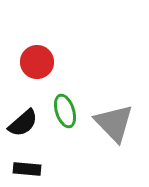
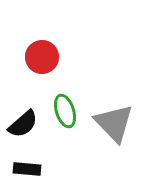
red circle: moved 5 px right, 5 px up
black semicircle: moved 1 px down
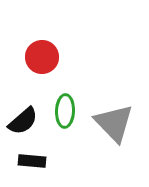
green ellipse: rotated 20 degrees clockwise
black semicircle: moved 3 px up
black rectangle: moved 5 px right, 8 px up
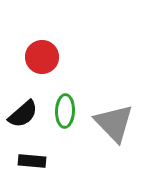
black semicircle: moved 7 px up
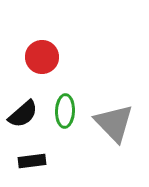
black rectangle: rotated 12 degrees counterclockwise
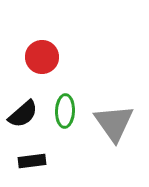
gray triangle: rotated 9 degrees clockwise
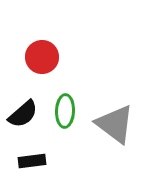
gray triangle: moved 1 px right, 1 px down; rotated 18 degrees counterclockwise
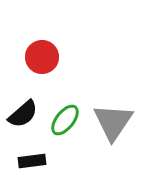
green ellipse: moved 9 px down; rotated 36 degrees clockwise
gray triangle: moved 2 px left, 2 px up; rotated 27 degrees clockwise
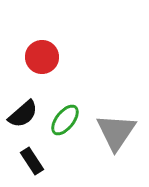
gray triangle: moved 3 px right, 10 px down
black rectangle: rotated 64 degrees clockwise
